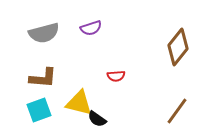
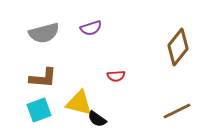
brown line: rotated 28 degrees clockwise
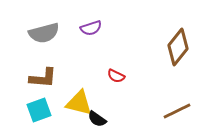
red semicircle: rotated 30 degrees clockwise
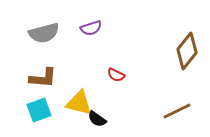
brown diamond: moved 9 px right, 4 px down
red semicircle: moved 1 px up
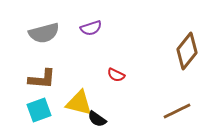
brown L-shape: moved 1 px left, 1 px down
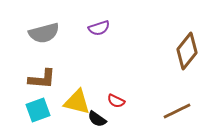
purple semicircle: moved 8 px right
red semicircle: moved 26 px down
yellow triangle: moved 2 px left, 1 px up
cyan square: moved 1 px left
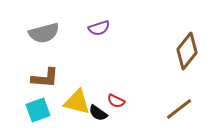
brown L-shape: moved 3 px right, 1 px up
brown line: moved 2 px right, 2 px up; rotated 12 degrees counterclockwise
black semicircle: moved 1 px right, 6 px up
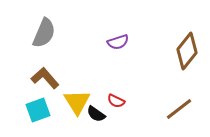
purple semicircle: moved 19 px right, 14 px down
gray semicircle: rotated 52 degrees counterclockwise
brown L-shape: rotated 136 degrees counterclockwise
yellow triangle: rotated 44 degrees clockwise
black semicircle: moved 2 px left, 1 px down
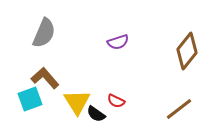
cyan square: moved 8 px left, 11 px up
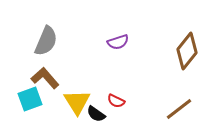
gray semicircle: moved 2 px right, 8 px down
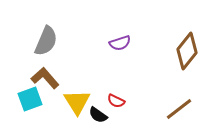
purple semicircle: moved 2 px right, 1 px down
black semicircle: moved 2 px right, 1 px down
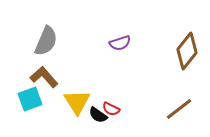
brown L-shape: moved 1 px left, 1 px up
red semicircle: moved 5 px left, 8 px down
